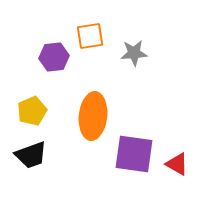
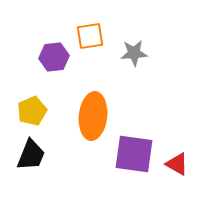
black trapezoid: rotated 48 degrees counterclockwise
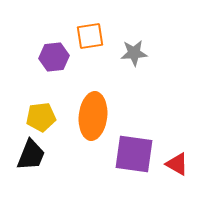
yellow pentagon: moved 9 px right, 6 px down; rotated 16 degrees clockwise
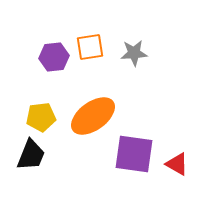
orange square: moved 11 px down
orange ellipse: rotated 48 degrees clockwise
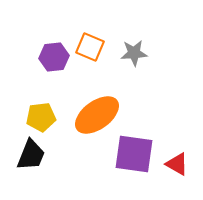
orange square: rotated 32 degrees clockwise
orange ellipse: moved 4 px right, 1 px up
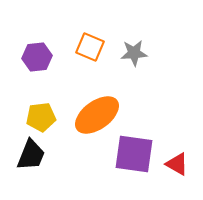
purple hexagon: moved 17 px left
